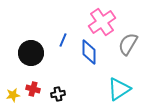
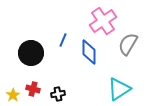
pink cross: moved 1 px right, 1 px up
yellow star: rotated 24 degrees counterclockwise
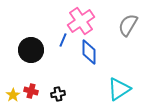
pink cross: moved 22 px left
gray semicircle: moved 19 px up
black circle: moved 3 px up
red cross: moved 2 px left, 2 px down
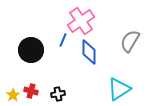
gray semicircle: moved 2 px right, 16 px down
